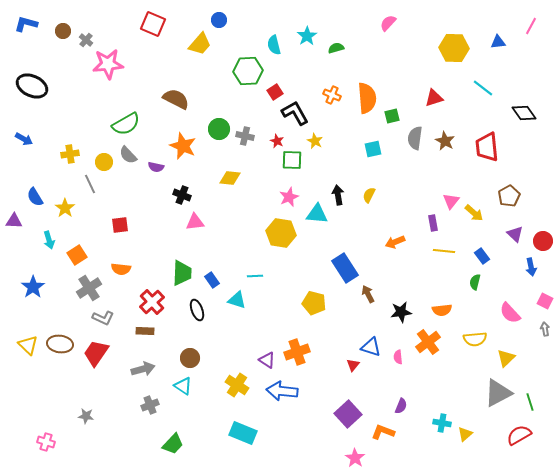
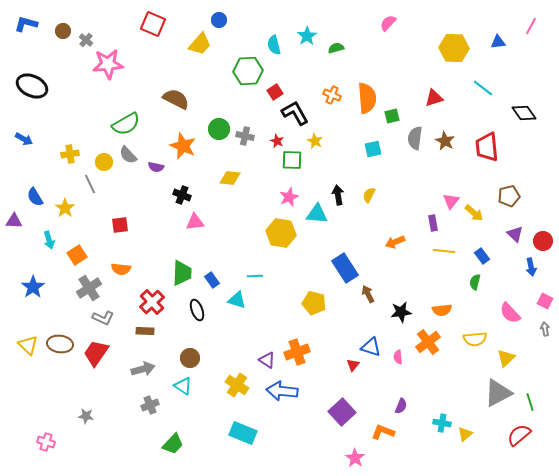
brown pentagon at (509, 196): rotated 15 degrees clockwise
purple square at (348, 414): moved 6 px left, 2 px up
red semicircle at (519, 435): rotated 10 degrees counterclockwise
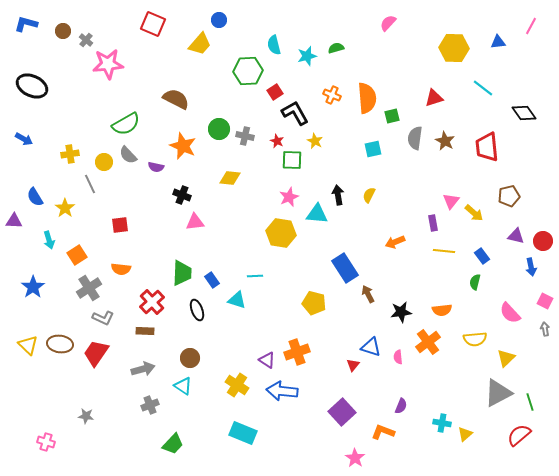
cyan star at (307, 36): moved 20 px down; rotated 18 degrees clockwise
purple triangle at (515, 234): moved 1 px right, 2 px down; rotated 30 degrees counterclockwise
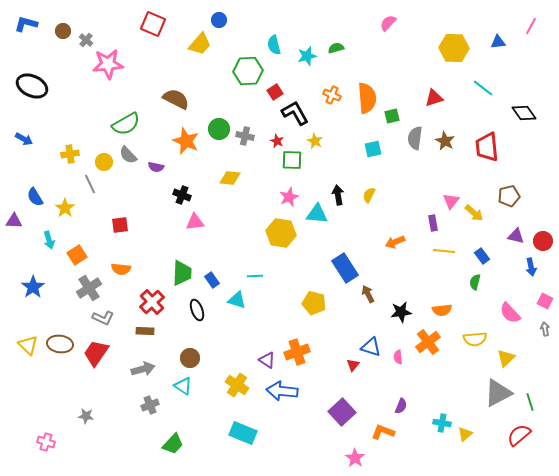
orange star at (183, 146): moved 3 px right, 5 px up
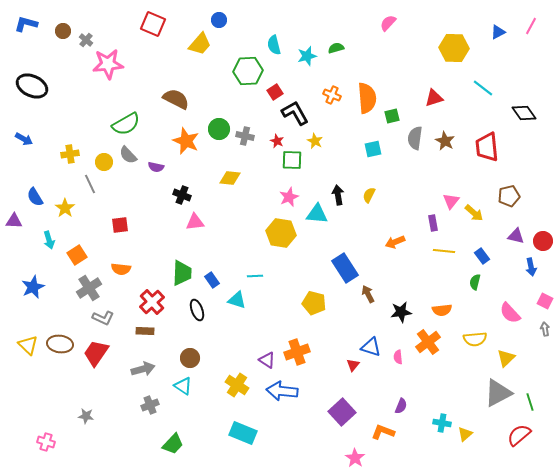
blue triangle at (498, 42): moved 10 px up; rotated 21 degrees counterclockwise
blue star at (33, 287): rotated 10 degrees clockwise
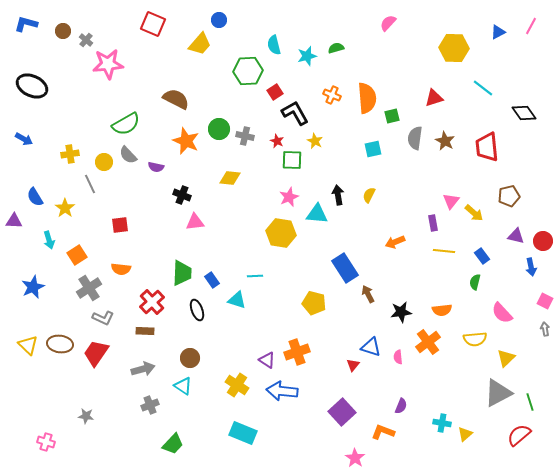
pink semicircle at (510, 313): moved 8 px left
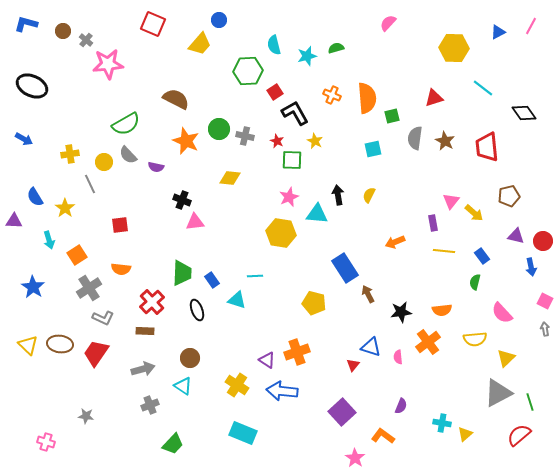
black cross at (182, 195): moved 5 px down
blue star at (33, 287): rotated 15 degrees counterclockwise
orange L-shape at (383, 432): moved 4 px down; rotated 15 degrees clockwise
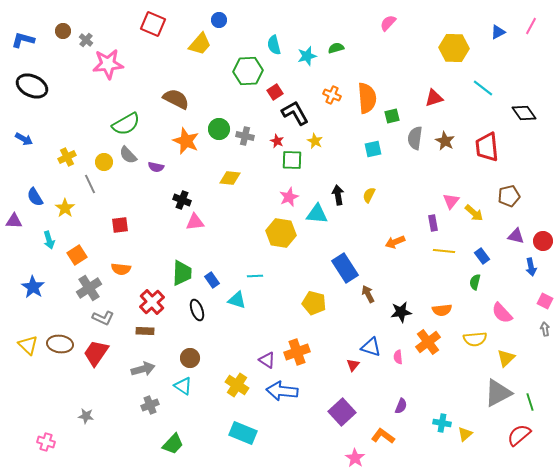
blue L-shape at (26, 24): moved 3 px left, 16 px down
yellow cross at (70, 154): moved 3 px left, 3 px down; rotated 18 degrees counterclockwise
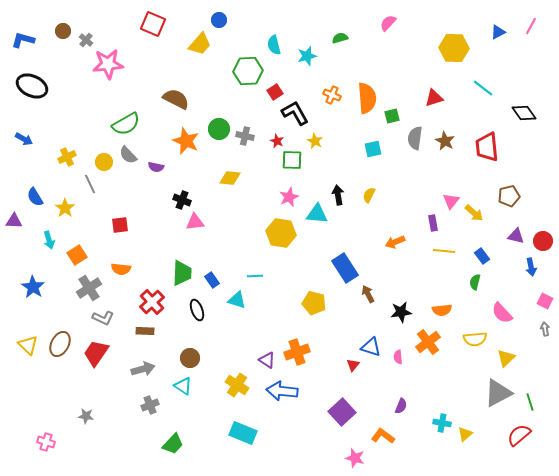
green semicircle at (336, 48): moved 4 px right, 10 px up
brown ellipse at (60, 344): rotated 70 degrees counterclockwise
pink star at (355, 458): rotated 18 degrees counterclockwise
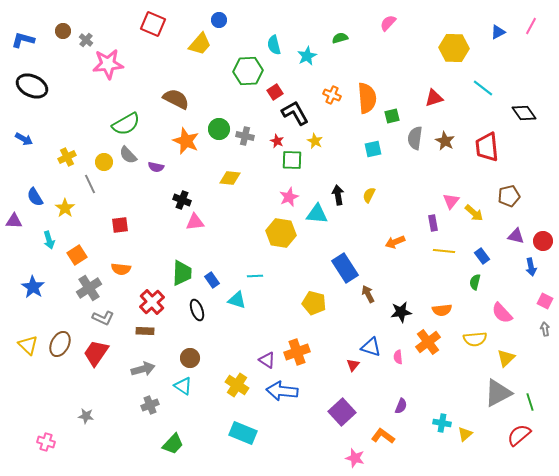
cyan star at (307, 56): rotated 12 degrees counterclockwise
